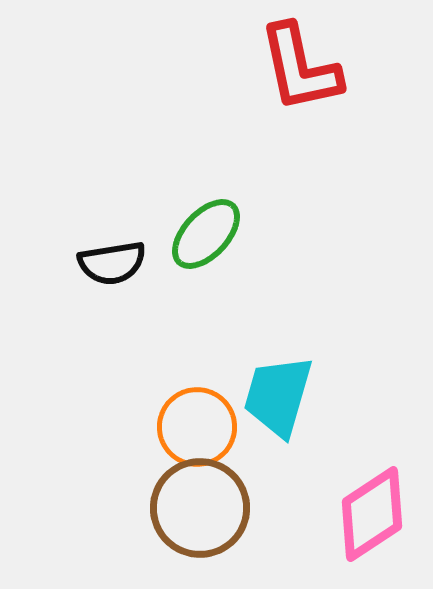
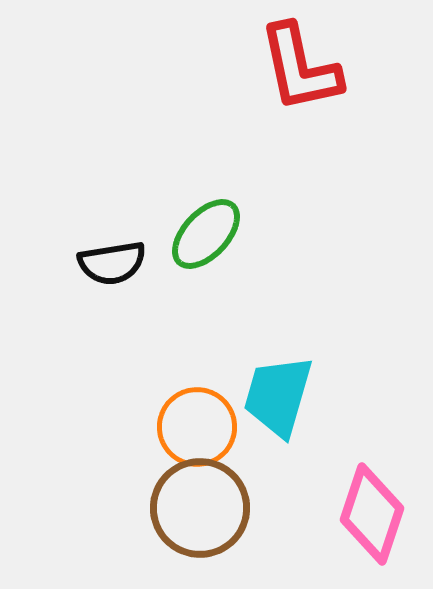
pink diamond: rotated 38 degrees counterclockwise
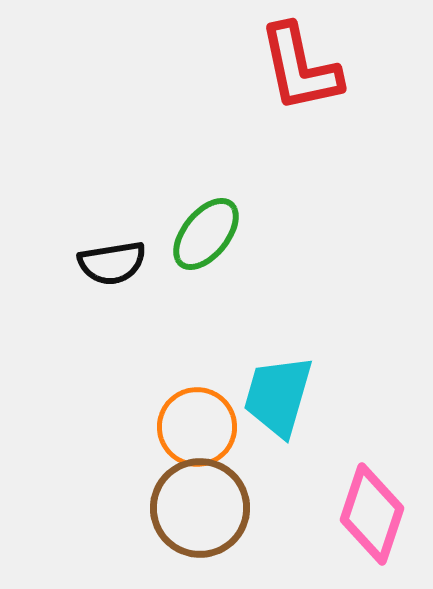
green ellipse: rotated 4 degrees counterclockwise
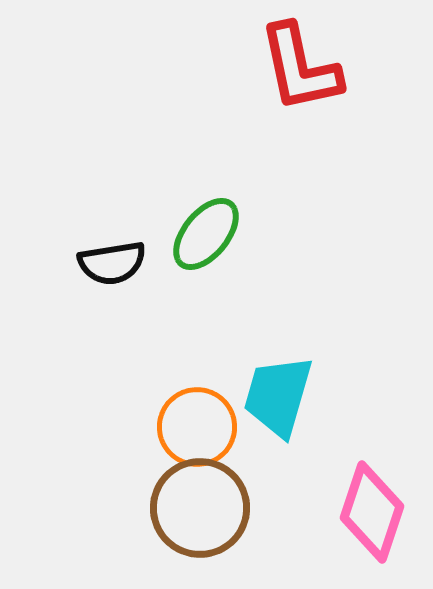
pink diamond: moved 2 px up
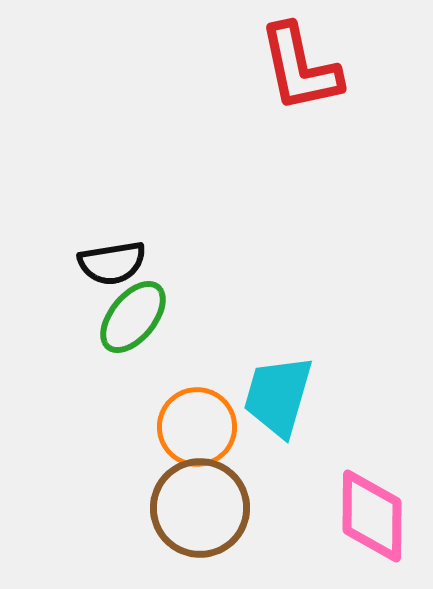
green ellipse: moved 73 px left, 83 px down
pink diamond: moved 4 px down; rotated 18 degrees counterclockwise
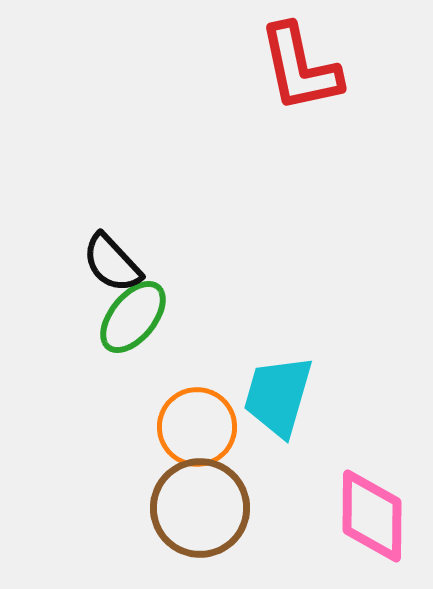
black semicircle: rotated 56 degrees clockwise
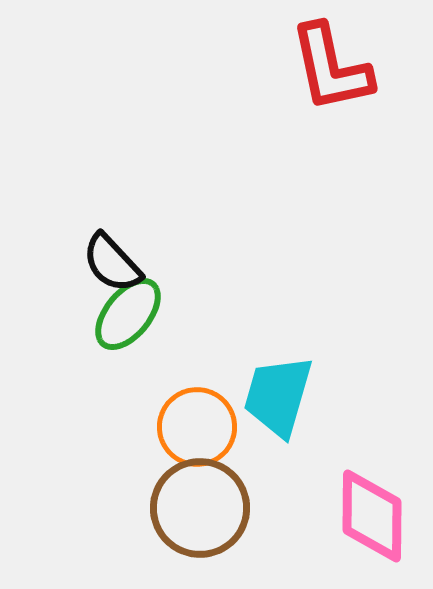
red L-shape: moved 31 px right
green ellipse: moved 5 px left, 3 px up
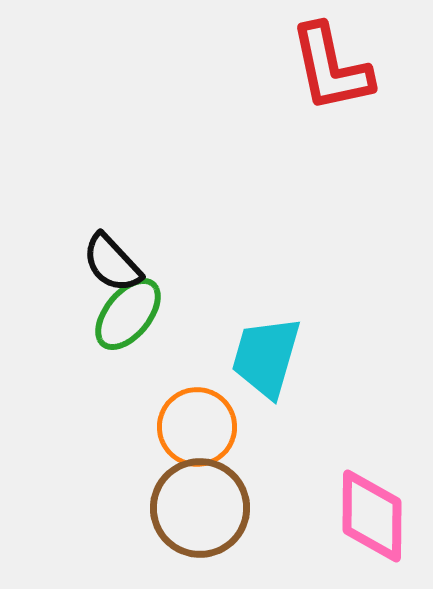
cyan trapezoid: moved 12 px left, 39 px up
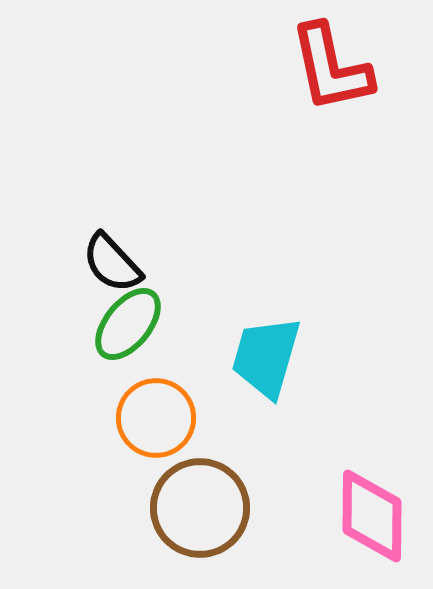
green ellipse: moved 10 px down
orange circle: moved 41 px left, 9 px up
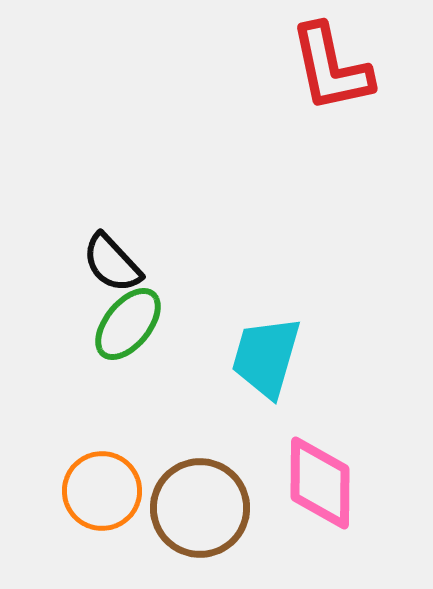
orange circle: moved 54 px left, 73 px down
pink diamond: moved 52 px left, 33 px up
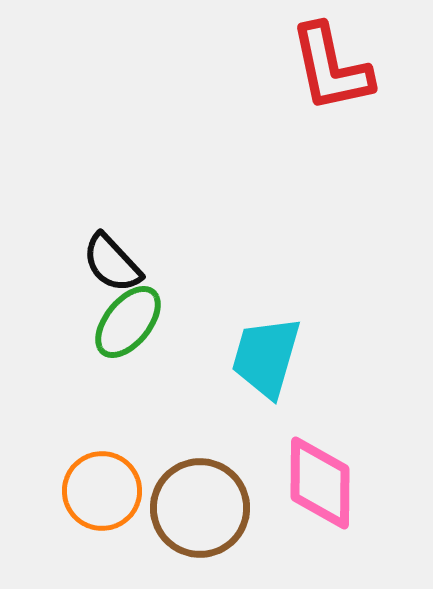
green ellipse: moved 2 px up
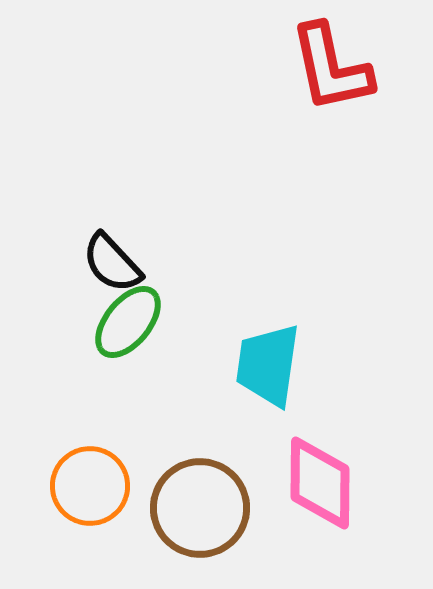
cyan trapezoid: moved 2 px right, 8 px down; rotated 8 degrees counterclockwise
orange circle: moved 12 px left, 5 px up
